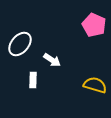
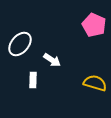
yellow semicircle: moved 2 px up
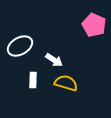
white ellipse: moved 2 px down; rotated 20 degrees clockwise
white arrow: moved 2 px right
yellow semicircle: moved 29 px left
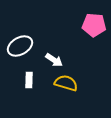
pink pentagon: rotated 20 degrees counterclockwise
white rectangle: moved 4 px left
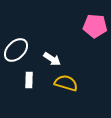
pink pentagon: moved 1 px right, 1 px down
white ellipse: moved 4 px left, 4 px down; rotated 15 degrees counterclockwise
white arrow: moved 2 px left, 1 px up
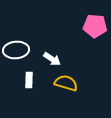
white ellipse: rotated 40 degrees clockwise
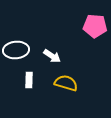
white arrow: moved 3 px up
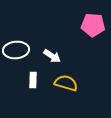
pink pentagon: moved 2 px left, 1 px up
white rectangle: moved 4 px right
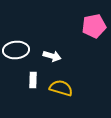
pink pentagon: moved 1 px right, 1 px down; rotated 15 degrees counterclockwise
white arrow: rotated 18 degrees counterclockwise
yellow semicircle: moved 5 px left, 5 px down
